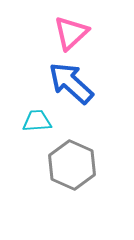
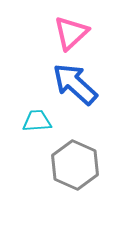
blue arrow: moved 4 px right, 1 px down
gray hexagon: moved 3 px right
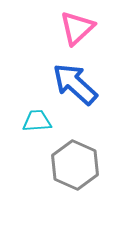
pink triangle: moved 6 px right, 5 px up
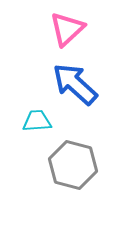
pink triangle: moved 10 px left, 1 px down
gray hexagon: moved 2 px left; rotated 9 degrees counterclockwise
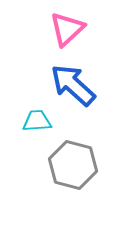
blue arrow: moved 2 px left, 1 px down
